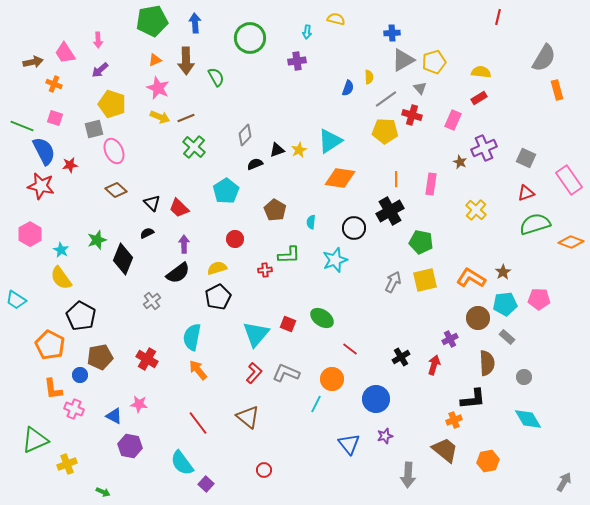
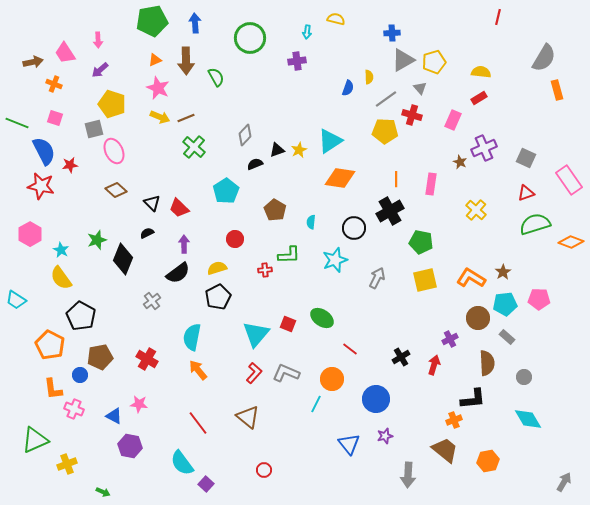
green line at (22, 126): moved 5 px left, 3 px up
gray arrow at (393, 282): moved 16 px left, 4 px up
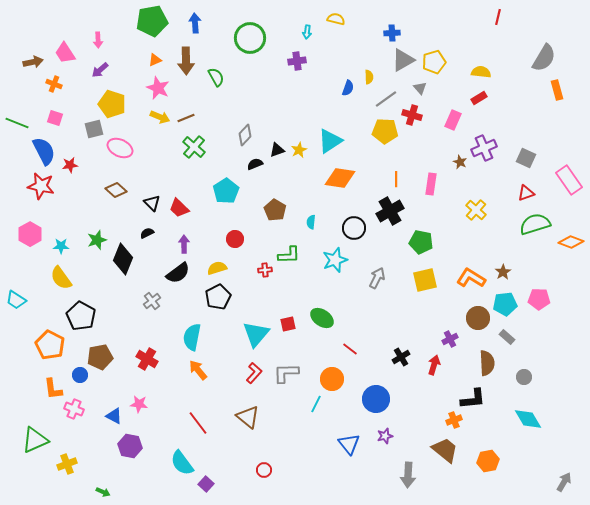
pink ellipse at (114, 151): moved 6 px right, 3 px up; rotated 40 degrees counterclockwise
cyan star at (61, 250): moved 4 px up; rotated 28 degrees counterclockwise
red square at (288, 324): rotated 35 degrees counterclockwise
gray L-shape at (286, 373): rotated 24 degrees counterclockwise
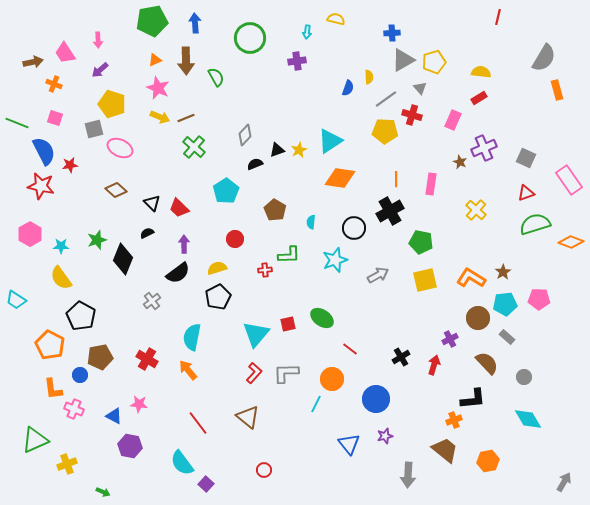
gray arrow at (377, 278): moved 1 px right, 3 px up; rotated 35 degrees clockwise
brown semicircle at (487, 363): rotated 40 degrees counterclockwise
orange arrow at (198, 370): moved 10 px left
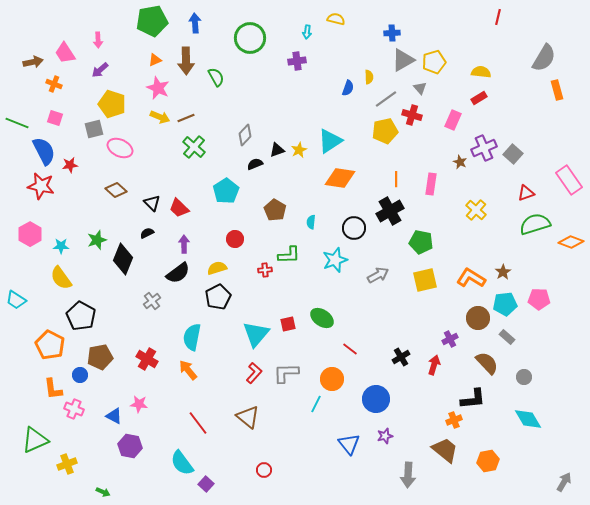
yellow pentagon at (385, 131): rotated 15 degrees counterclockwise
gray square at (526, 158): moved 13 px left, 4 px up; rotated 18 degrees clockwise
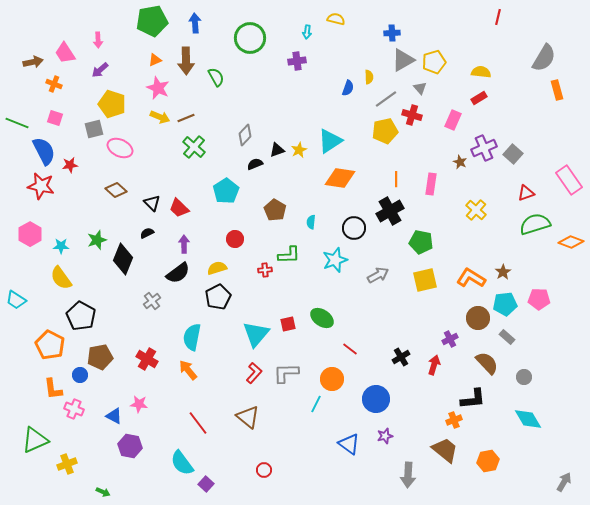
blue triangle at (349, 444): rotated 15 degrees counterclockwise
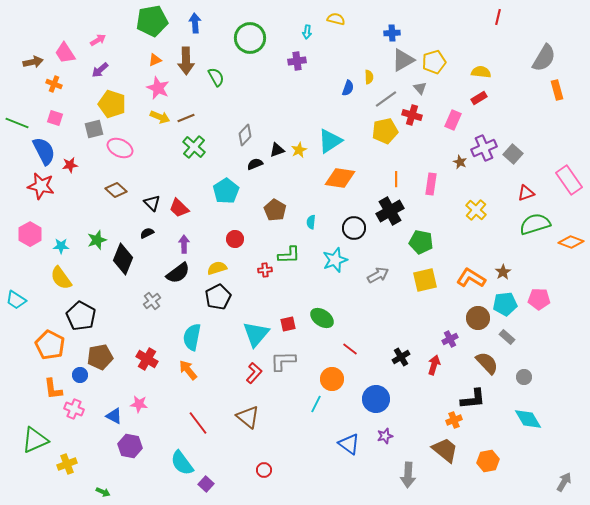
pink arrow at (98, 40): rotated 119 degrees counterclockwise
gray L-shape at (286, 373): moved 3 px left, 12 px up
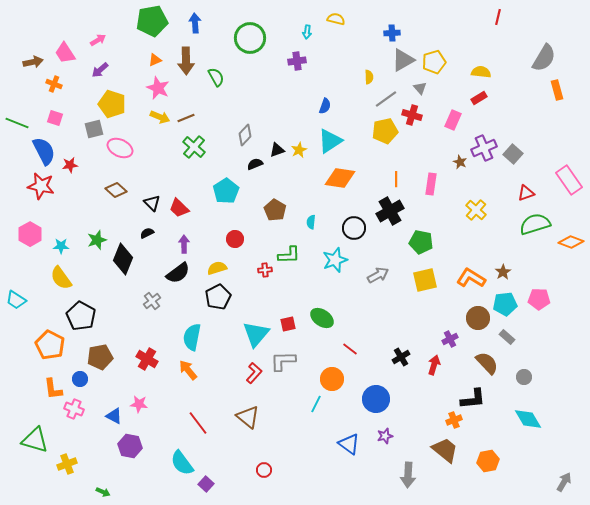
blue semicircle at (348, 88): moved 23 px left, 18 px down
blue circle at (80, 375): moved 4 px down
green triangle at (35, 440): rotated 40 degrees clockwise
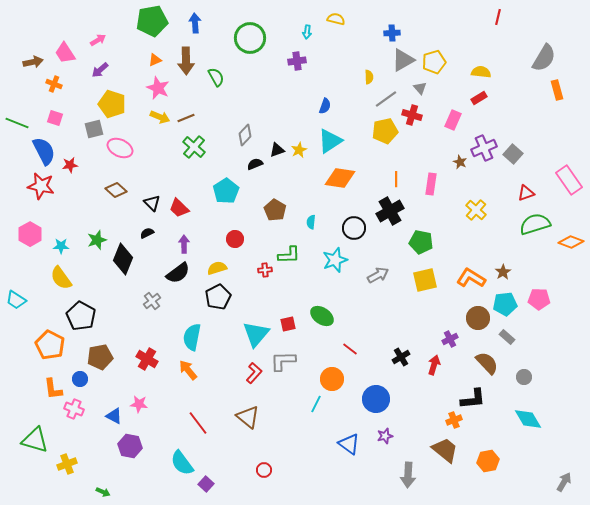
green ellipse at (322, 318): moved 2 px up
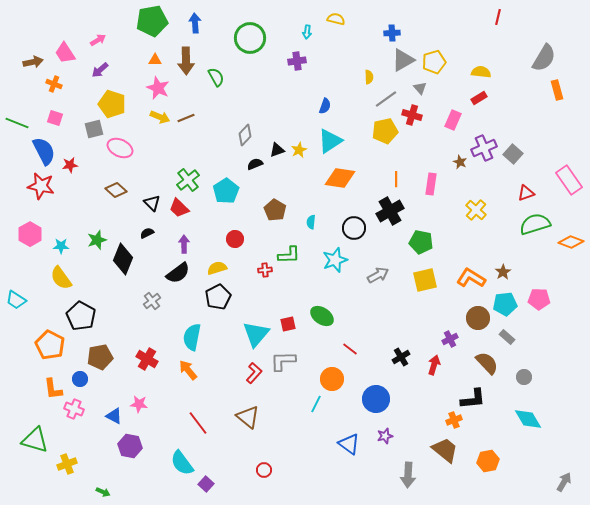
orange triangle at (155, 60): rotated 24 degrees clockwise
green cross at (194, 147): moved 6 px left, 33 px down; rotated 10 degrees clockwise
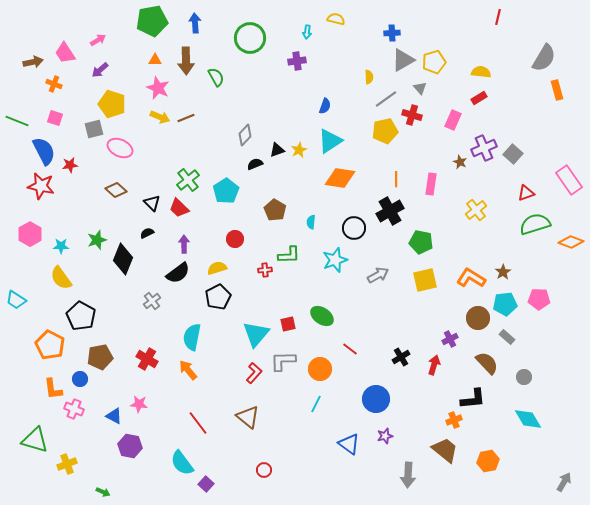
green line at (17, 123): moved 2 px up
yellow cross at (476, 210): rotated 10 degrees clockwise
orange circle at (332, 379): moved 12 px left, 10 px up
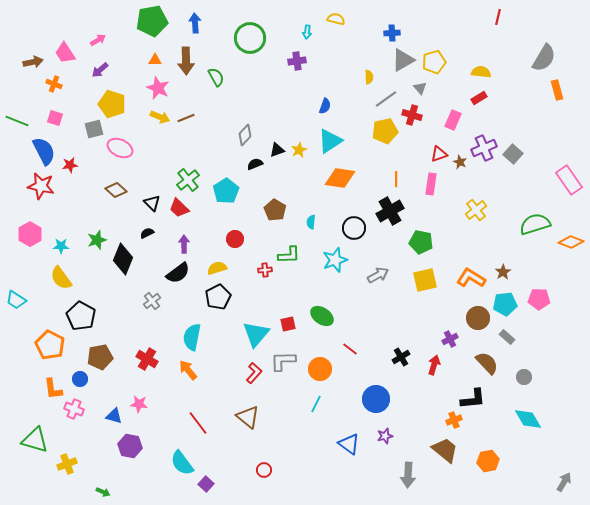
red triangle at (526, 193): moved 87 px left, 39 px up
blue triangle at (114, 416): rotated 12 degrees counterclockwise
